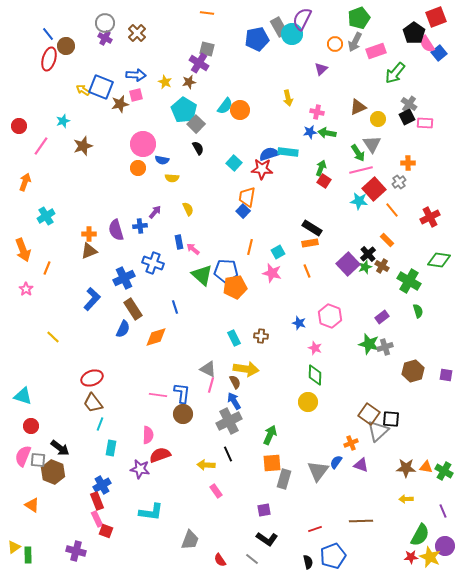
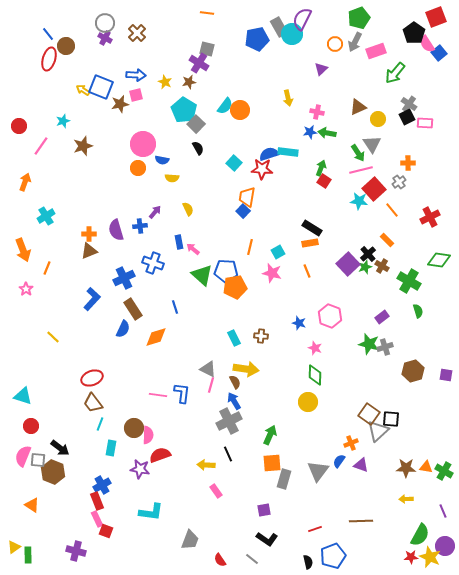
brown circle at (183, 414): moved 49 px left, 14 px down
blue semicircle at (336, 462): moved 3 px right, 1 px up
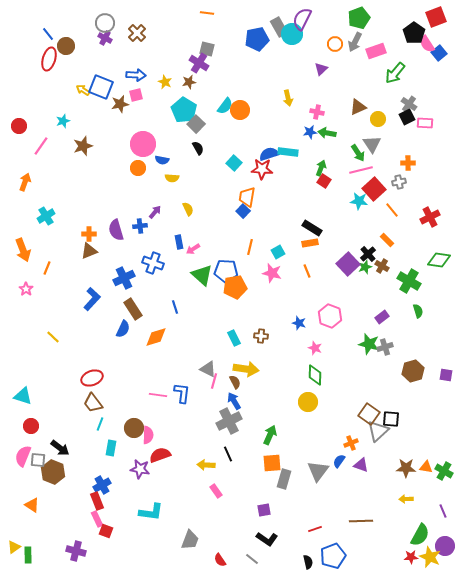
gray cross at (399, 182): rotated 24 degrees clockwise
pink arrow at (193, 249): rotated 72 degrees counterclockwise
pink line at (211, 385): moved 3 px right, 4 px up
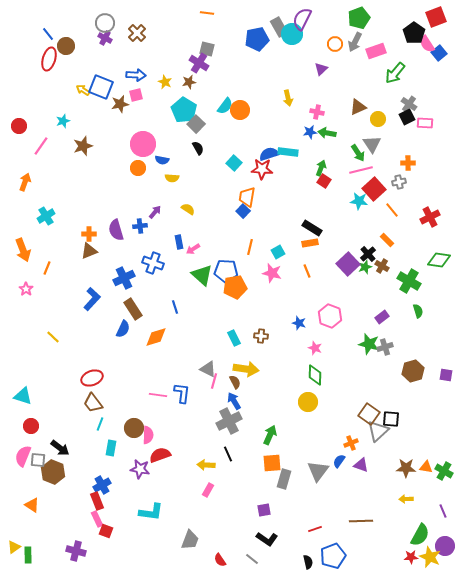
yellow semicircle at (188, 209): rotated 32 degrees counterclockwise
pink rectangle at (216, 491): moved 8 px left, 1 px up; rotated 64 degrees clockwise
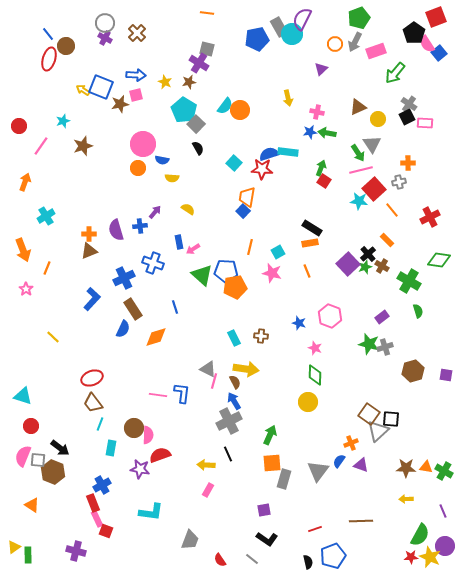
red rectangle at (97, 501): moved 4 px left, 2 px down
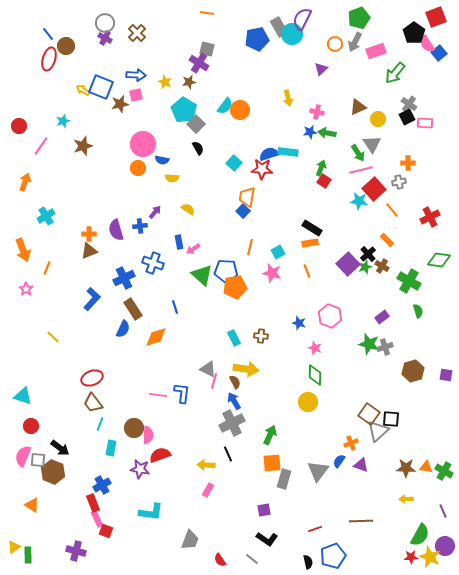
gray cross at (229, 421): moved 3 px right, 2 px down
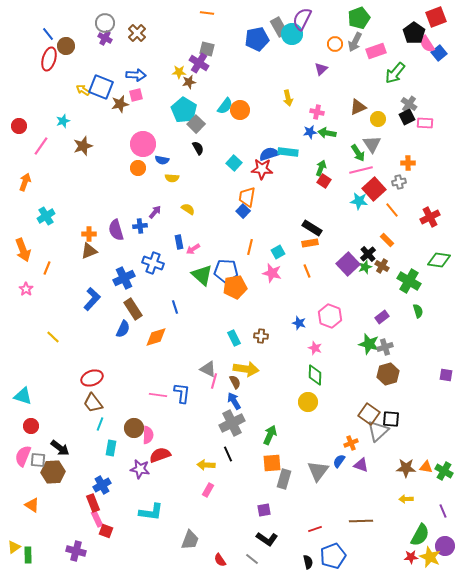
yellow star at (165, 82): moved 14 px right, 10 px up; rotated 24 degrees counterclockwise
brown hexagon at (413, 371): moved 25 px left, 3 px down
brown hexagon at (53, 472): rotated 25 degrees counterclockwise
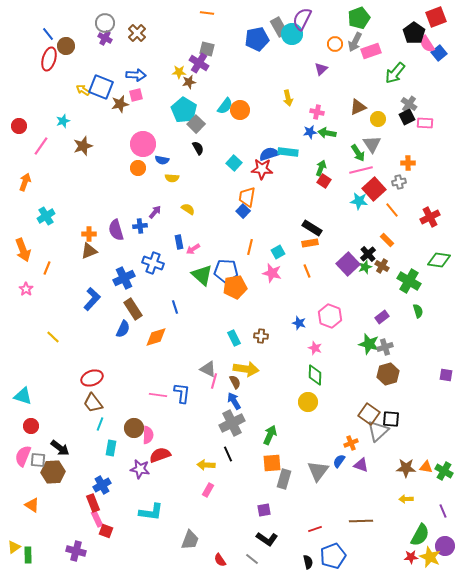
pink rectangle at (376, 51): moved 5 px left
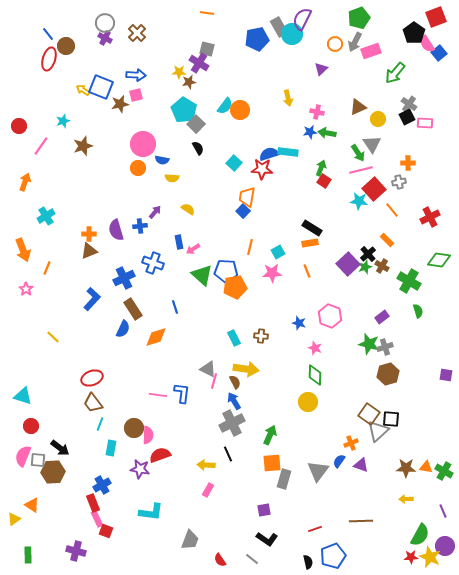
pink star at (272, 273): rotated 18 degrees counterclockwise
yellow triangle at (14, 547): moved 28 px up
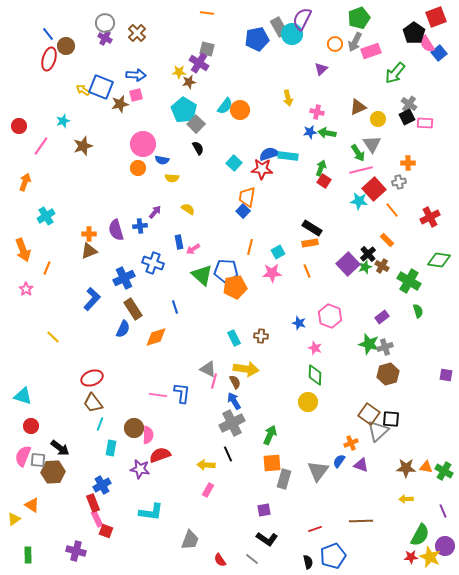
cyan rectangle at (288, 152): moved 4 px down
